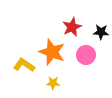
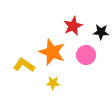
red star: moved 1 px right, 1 px up
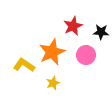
orange star: rotated 28 degrees clockwise
yellow star: rotated 24 degrees counterclockwise
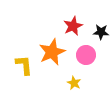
yellow L-shape: rotated 50 degrees clockwise
yellow star: moved 21 px right; rotated 24 degrees counterclockwise
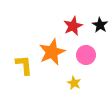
black star: moved 1 px left, 7 px up; rotated 28 degrees clockwise
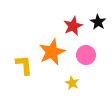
black star: moved 2 px left, 3 px up
yellow star: moved 2 px left
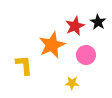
red star: moved 2 px right
orange star: moved 7 px up
yellow star: rotated 24 degrees counterclockwise
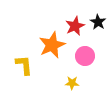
pink circle: moved 1 px left, 1 px down
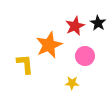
black star: moved 1 px down
orange star: moved 3 px left
yellow L-shape: moved 1 px right, 1 px up
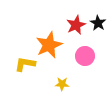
red star: moved 1 px right, 1 px up
yellow L-shape: rotated 75 degrees counterclockwise
yellow star: moved 10 px left, 1 px down
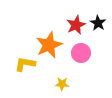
pink circle: moved 4 px left, 3 px up
